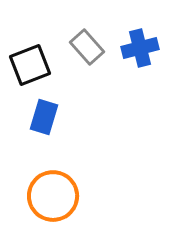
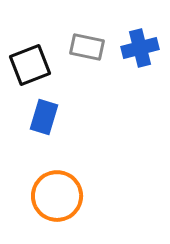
gray rectangle: rotated 36 degrees counterclockwise
orange circle: moved 4 px right
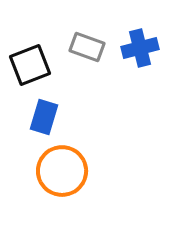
gray rectangle: rotated 8 degrees clockwise
orange circle: moved 5 px right, 25 px up
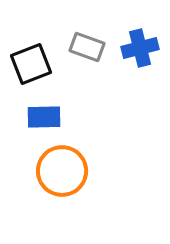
black square: moved 1 px right, 1 px up
blue rectangle: rotated 72 degrees clockwise
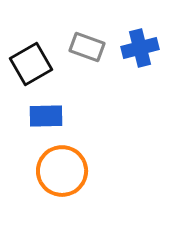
black square: rotated 9 degrees counterclockwise
blue rectangle: moved 2 px right, 1 px up
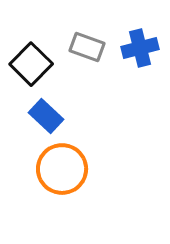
black square: rotated 15 degrees counterclockwise
blue rectangle: rotated 44 degrees clockwise
orange circle: moved 2 px up
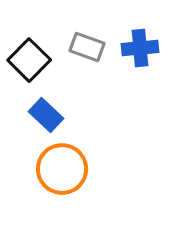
blue cross: rotated 9 degrees clockwise
black square: moved 2 px left, 4 px up
blue rectangle: moved 1 px up
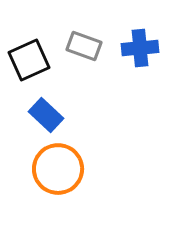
gray rectangle: moved 3 px left, 1 px up
black square: rotated 21 degrees clockwise
orange circle: moved 4 px left
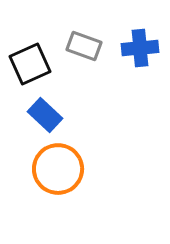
black square: moved 1 px right, 4 px down
blue rectangle: moved 1 px left
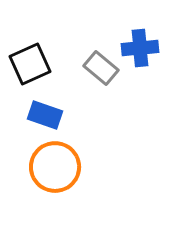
gray rectangle: moved 17 px right, 22 px down; rotated 20 degrees clockwise
blue rectangle: rotated 24 degrees counterclockwise
orange circle: moved 3 px left, 2 px up
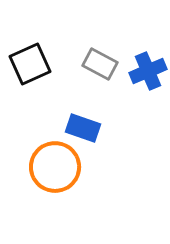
blue cross: moved 8 px right, 23 px down; rotated 18 degrees counterclockwise
gray rectangle: moved 1 px left, 4 px up; rotated 12 degrees counterclockwise
blue rectangle: moved 38 px right, 13 px down
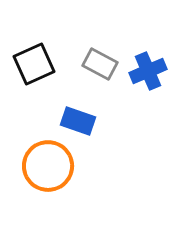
black square: moved 4 px right
blue rectangle: moved 5 px left, 7 px up
orange circle: moved 7 px left, 1 px up
